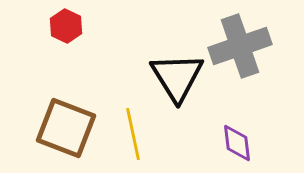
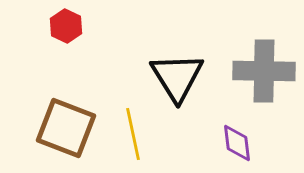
gray cross: moved 24 px right, 25 px down; rotated 20 degrees clockwise
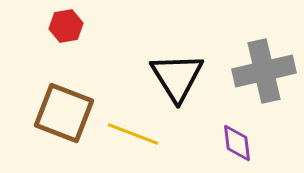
red hexagon: rotated 24 degrees clockwise
gray cross: rotated 14 degrees counterclockwise
brown square: moved 2 px left, 15 px up
yellow line: rotated 57 degrees counterclockwise
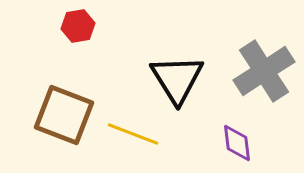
red hexagon: moved 12 px right
gray cross: rotated 20 degrees counterclockwise
black triangle: moved 2 px down
brown square: moved 2 px down
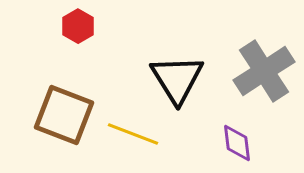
red hexagon: rotated 20 degrees counterclockwise
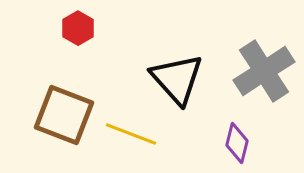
red hexagon: moved 2 px down
black triangle: rotated 10 degrees counterclockwise
yellow line: moved 2 px left
purple diamond: rotated 21 degrees clockwise
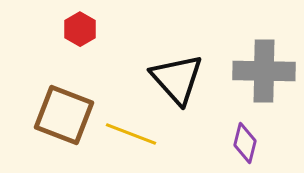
red hexagon: moved 2 px right, 1 px down
gray cross: rotated 34 degrees clockwise
purple diamond: moved 8 px right
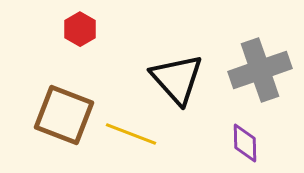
gray cross: moved 4 px left, 1 px up; rotated 20 degrees counterclockwise
purple diamond: rotated 15 degrees counterclockwise
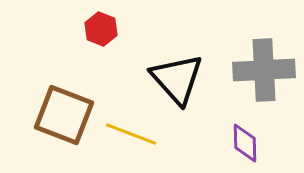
red hexagon: moved 21 px right; rotated 8 degrees counterclockwise
gray cross: moved 4 px right; rotated 16 degrees clockwise
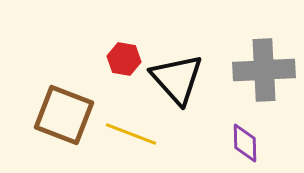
red hexagon: moved 23 px right, 30 px down; rotated 12 degrees counterclockwise
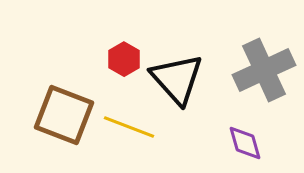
red hexagon: rotated 20 degrees clockwise
gray cross: rotated 22 degrees counterclockwise
yellow line: moved 2 px left, 7 px up
purple diamond: rotated 15 degrees counterclockwise
